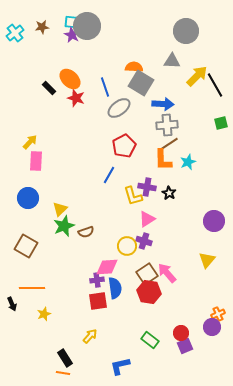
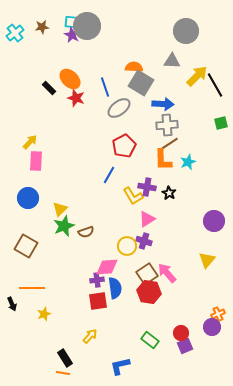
yellow L-shape at (133, 196): rotated 15 degrees counterclockwise
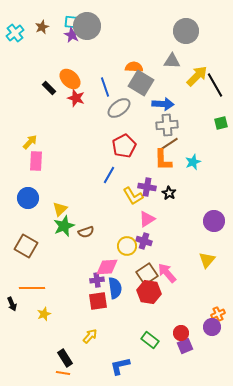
brown star at (42, 27): rotated 16 degrees counterclockwise
cyan star at (188, 162): moved 5 px right
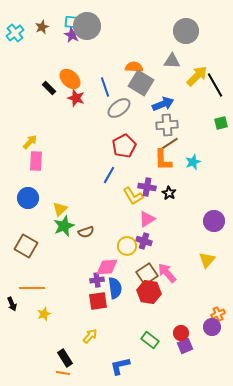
blue arrow at (163, 104): rotated 25 degrees counterclockwise
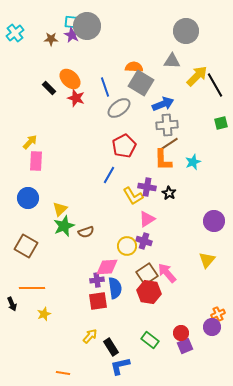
brown star at (42, 27): moved 9 px right, 12 px down; rotated 24 degrees clockwise
black rectangle at (65, 358): moved 46 px right, 11 px up
